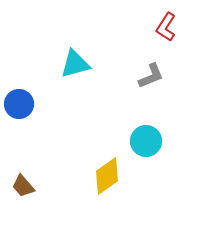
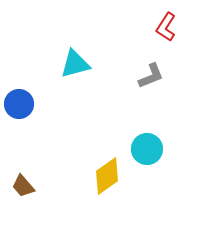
cyan circle: moved 1 px right, 8 px down
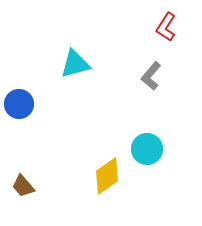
gray L-shape: rotated 152 degrees clockwise
